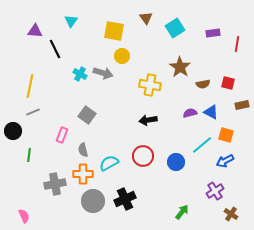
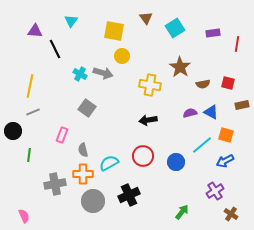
gray square: moved 7 px up
black cross: moved 4 px right, 4 px up
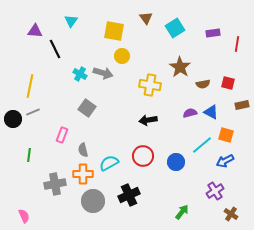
black circle: moved 12 px up
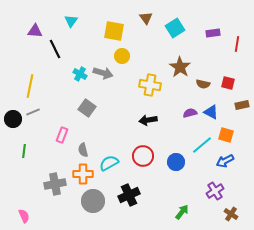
brown semicircle: rotated 24 degrees clockwise
green line: moved 5 px left, 4 px up
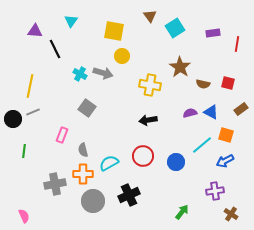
brown triangle: moved 4 px right, 2 px up
brown rectangle: moved 1 px left, 4 px down; rotated 24 degrees counterclockwise
purple cross: rotated 24 degrees clockwise
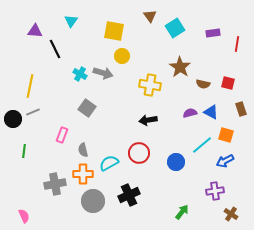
brown rectangle: rotated 72 degrees counterclockwise
red circle: moved 4 px left, 3 px up
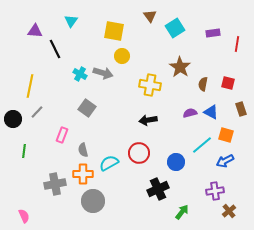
brown semicircle: rotated 88 degrees clockwise
gray line: moved 4 px right; rotated 24 degrees counterclockwise
black cross: moved 29 px right, 6 px up
brown cross: moved 2 px left, 3 px up; rotated 16 degrees clockwise
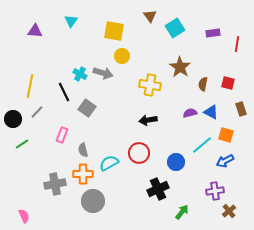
black line: moved 9 px right, 43 px down
green line: moved 2 px left, 7 px up; rotated 48 degrees clockwise
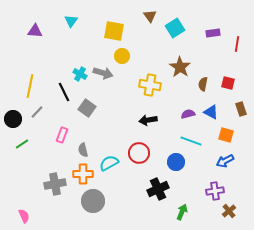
purple semicircle: moved 2 px left, 1 px down
cyan line: moved 11 px left, 4 px up; rotated 60 degrees clockwise
green arrow: rotated 14 degrees counterclockwise
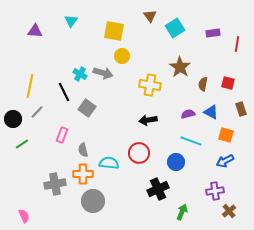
cyan semicircle: rotated 36 degrees clockwise
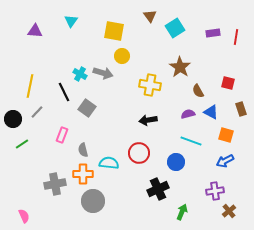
red line: moved 1 px left, 7 px up
brown semicircle: moved 5 px left, 7 px down; rotated 40 degrees counterclockwise
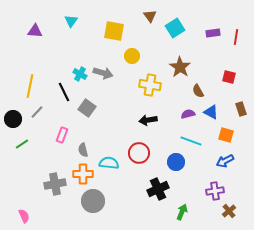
yellow circle: moved 10 px right
red square: moved 1 px right, 6 px up
